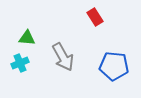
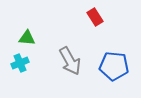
gray arrow: moved 7 px right, 4 px down
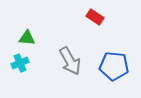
red rectangle: rotated 24 degrees counterclockwise
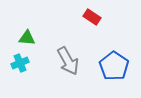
red rectangle: moved 3 px left
gray arrow: moved 2 px left
blue pentagon: rotated 28 degrees clockwise
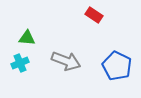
red rectangle: moved 2 px right, 2 px up
gray arrow: moved 2 px left; rotated 40 degrees counterclockwise
blue pentagon: moved 3 px right; rotated 8 degrees counterclockwise
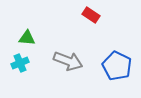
red rectangle: moved 3 px left
gray arrow: moved 2 px right
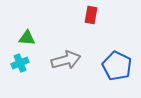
red rectangle: rotated 66 degrees clockwise
gray arrow: moved 2 px left, 1 px up; rotated 36 degrees counterclockwise
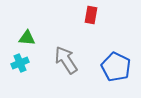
gray arrow: rotated 108 degrees counterclockwise
blue pentagon: moved 1 px left, 1 px down
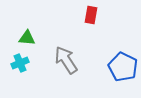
blue pentagon: moved 7 px right
